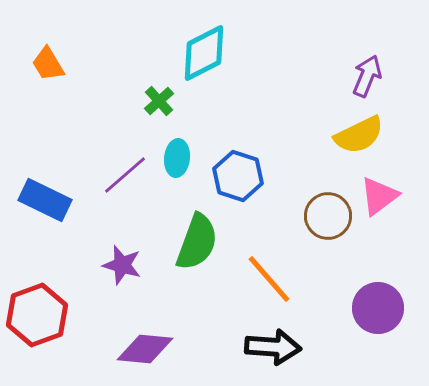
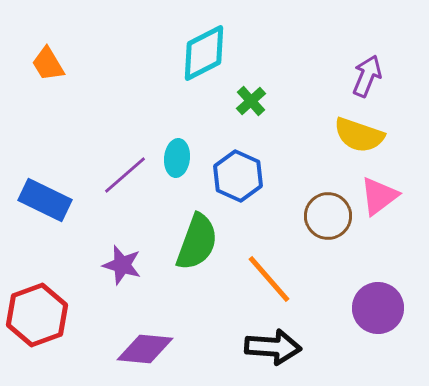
green cross: moved 92 px right
yellow semicircle: rotated 45 degrees clockwise
blue hexagon: rotated 6 degrees clockwise
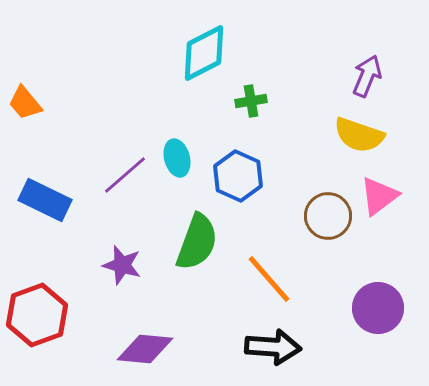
orange trapezoid: moved 23 px left, 39 px down; rotated 9 degrees counterclockwise
green cross: rotated 32 degrees clockwise
cyan ellipse: rotated 21 degrees counterclockwise
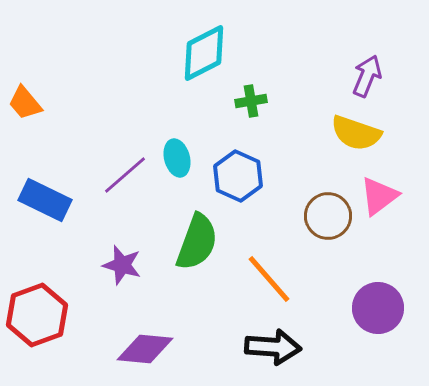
yellow semicircle: moved 3 px left, 2 px up
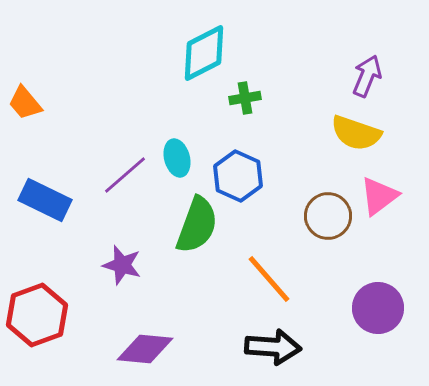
green cross: moved 6 px left, 3 px up
green semicircle: moved 17 px up
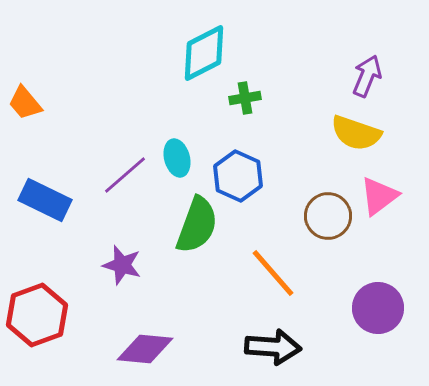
orange line: moved 4 px right, 6 px up
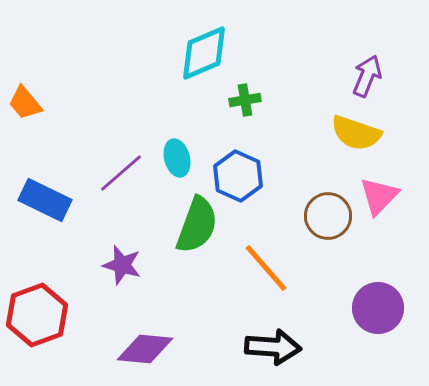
cyan diamond: rotated 4 degrees clockwise
green cross: moved 2 px down
purple line: moved 4 px left, 2 px up
pink triangle: rotated 9 degrees counterclockwise
orange line: moved 7 px left, 5 px up
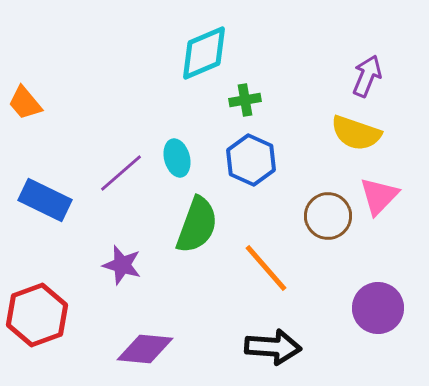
blue hexagon: moved 13 px right, 16 px up
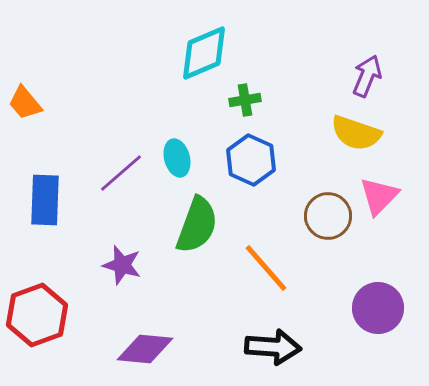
blue rectangle: rotated 66 degrees clockwise
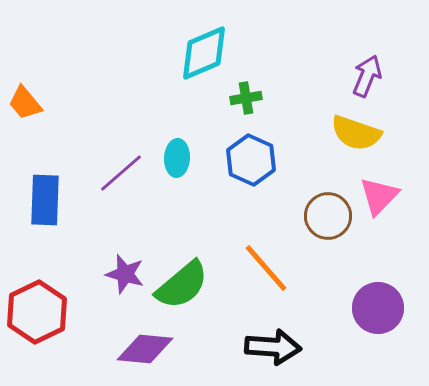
green cross: moved 1 px right, 2 px up
cyan ellipse: rotated 18 degrees clockwise
green semicircle: moved 15 px left, 60 px down; rotated 30 degrees clockwise
purple star: moved 3 px right, 9 px down
red hexagon: moved 3 px up; rotated 6 degrees counterclockwise
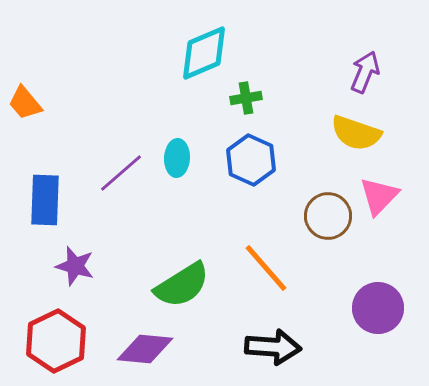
purple arrow: moved 2 px left, 4 px up
purple star: moved 50 px left, 8 px up
green semicircle: rotated 8 degrees clockwise
red hexagon: moved 19 px right, 29 px down
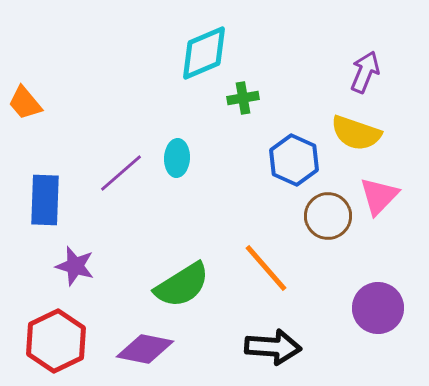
green cross: moved 3 px left
blue hexagon: moved 43 px right
purple diamond: rotated 6 degrees clockwise
